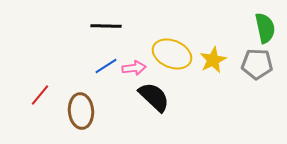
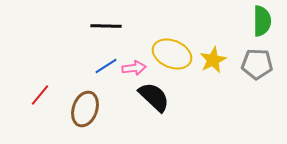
green semicircle: moved 3 px left, 7 px up; rotated 12 degrees clockwise
brown ellipse: moved 4 px right, 2 px up; rotated 24 degrees clockwise
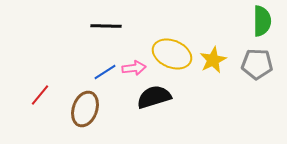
blue line: moved 1 px left, 6 px down
black semicircle: rotated 60 degrees counterclockwise
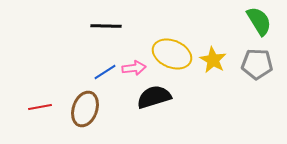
green semicircle: moved 3 px left; rotated 32 degrees counterclockwise
yellow star: rotated 16 degrees counterclockwise
red line: moved 12 px down; rotated 40 degrees clockwise
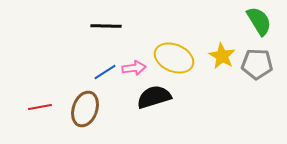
yellow ellipse: moved 2 px right, 4 px down
yellow star: moved 9 px right, 4 px up
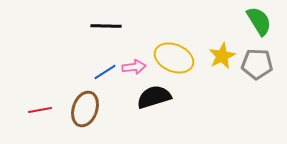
yellow star: rotated 16 degrees clockwise
pink arrow: moved 1 px up
red line: moved 3 px down
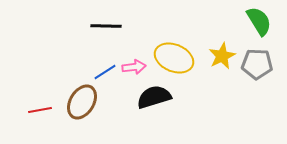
brown ellipse: moved 3 px left, 7 px up; rotated 12 degrees clockwise
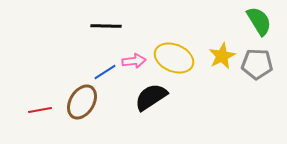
pink arrow: moved 6 px up
black semicircle: moved 3 px left; rotated 16 degrees counterclockwise
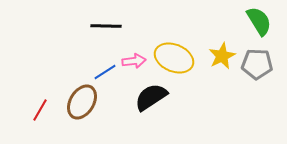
red line: rotated 50 degrees counterclockwise
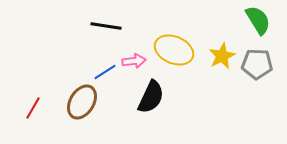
green semicircle: moved 1 px left, 1 px up
black line: rotated 8 degrees clockwise
yellow ellipse: moved 8 px up
black semicircle: rotated 148 degrees clockwise
red line: moved 7 px left, 2 px up
